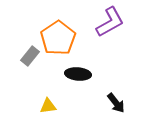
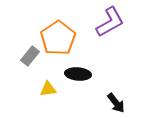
yellow triangle: moved 17 px up
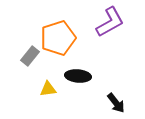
orange pentagon: rotated 16 degrees clockwise
black ellipse: moved 2 px down
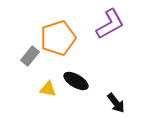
purple L-shape: moved 2 px down
black ellipse: moved 2 px left, 5 px down; rotated 25 degrees clockwise
yellow triangle: rotated 18 degrees clockwise
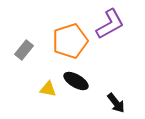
orange pentagon: moved 12 px right, 3 px down
gray rectangle: moved 6 px left, 6 px up
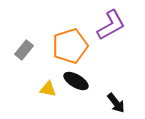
purple L-shape: moved 1 px right, 1 px down
orange pentagon: moved 5 px down
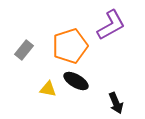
black arrow: rotated 15 degrees clockwise
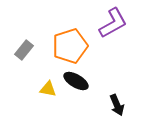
purple L-shape: moved 2 px right, 2 px up
black arrow: moved 1 px right, 2 px down
